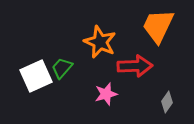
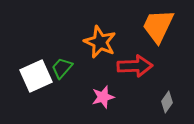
pink star: moved 3 px left, 3 px down
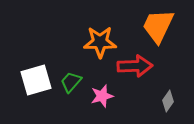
orange star: rotated 24 degrees counterclockwise
green trapezoid: moved 9 px right, 14 px down
white square: moved 4 px down; rotated 8 degrees clockwise
pink star: moved 1 px left, 1 px up
gray diamond: moved 1 px right, 1 px up
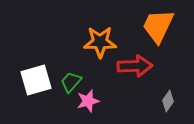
pink star: moved 14 px left, 5 px down
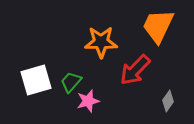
orange star: moved 1 px right
red arrow: moved 4 px down; rotated 136 degrees clockwise
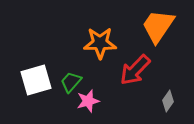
orange trapezoid: rotated 9 degrees clockwise
orange star: moved 1 px left, 1 px down
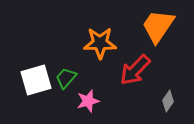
green trapezoid: moved 5 px left, 4 px up
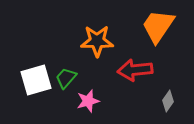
orange star: moved 3 px left, 2 px up
red arrow: rotated 40 degrees clockwise
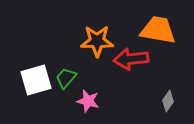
orange trapezoid: moved 4 px down; rotated 66 degrees clockwise
red arrow: moved 4 px left, 11 px up
pink star: rotated 30 degrees clockwise
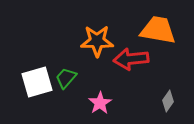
white square: moved 1 px right, 2 px down
pink star: moved 12 px right, 2 px down; rotated 25 degrees clockwise
